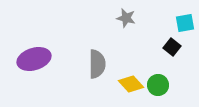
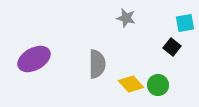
purple ellipse: rotated 12 degrees counterclockwise
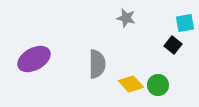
black square: moved 1 px right, 2 px up
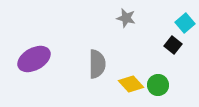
cyan square: rotated 30 degrees counterclockwise
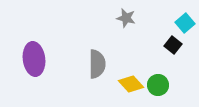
purple ellipse: rotated 68 degrees counterclockwise
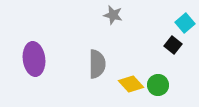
gray star: moved 13 px left, 3 px up
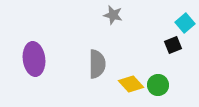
black square: rotated 30 degrees clockwise
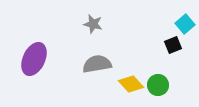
gray star: moved 20 px left, 9 px down
cyan square: moved 1 px down
purple ellipse: rotated 32 degrees clockwise
gray semicircle: rotated 100 degrees counterclockwise
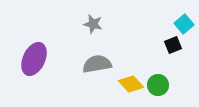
cyan square: moved 1 px left
